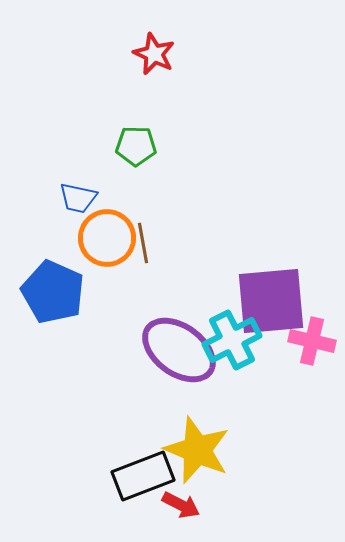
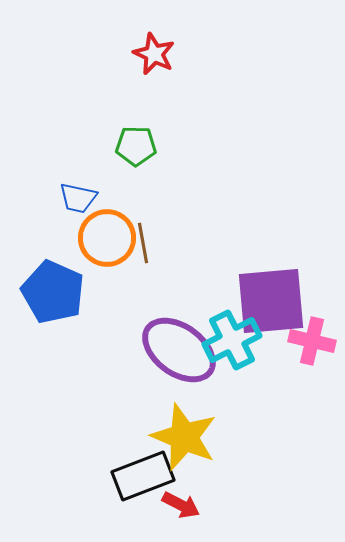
yellow star: moved 13 px left, 13 px up
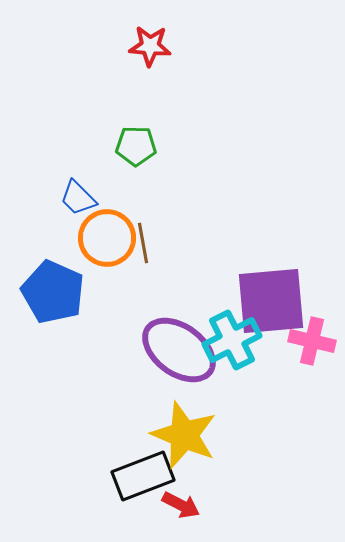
red star: moved 4 px left, 8 px up; rotated 21 degrees counterclockwise
blue trapezoid: rotated 33 degrees clockwise
yellow star: moved 2 px up
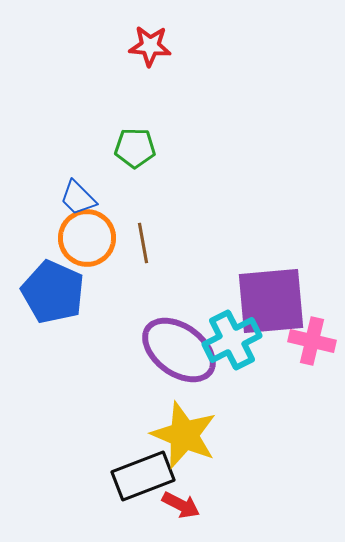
green pentagon: moved 1 px left, 2 px down
orange circle: moved 20 px left
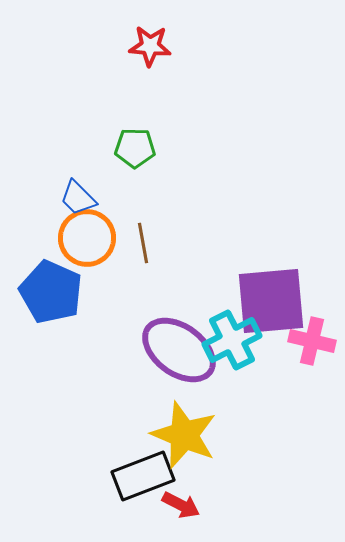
blue pentagon: moved 2 px left
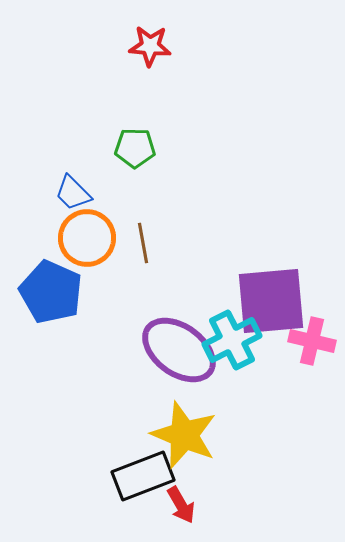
blue trapezoid: moved 5 px left, 5 px up
red arrow: rotated 33 degrees clockwise
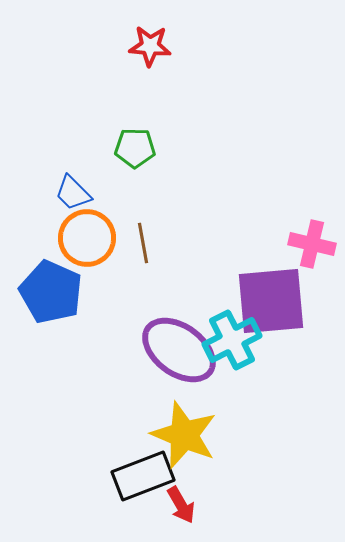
pink cross: moved 97 px up
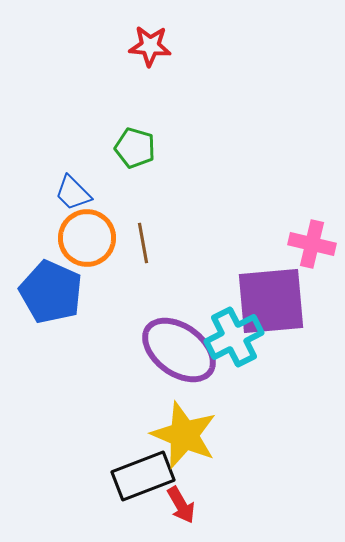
green pentagon: rotated 15 degrees clockwise
cyan cross: moved 2 px right, 3 px up
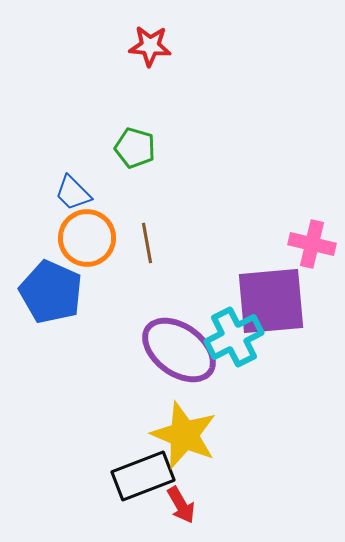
brown line: moved 4 px right
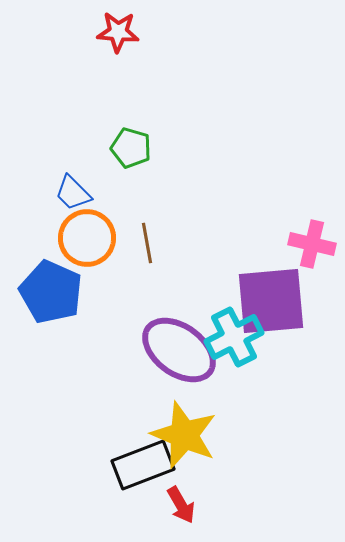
red star: moved 32 px left, 14 px up
green pentagon: moved 4 px left
black rectangle: moved 11 px up
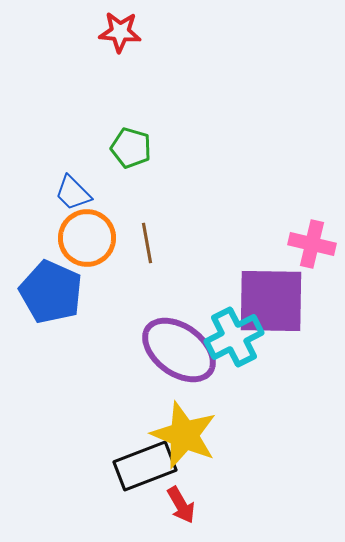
red star: moved 2 px right
purple square: rotated 6 degrees clockwise
black rectangle: moved 2 px right, 1 px down
